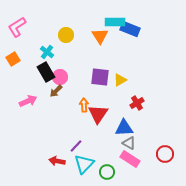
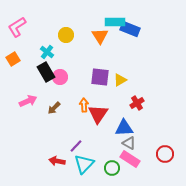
brown arrow: moved 2 px left, 17 px down
green circle: moved 5 px right, 4 px up
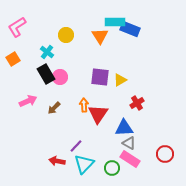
black rectangle: moved 2 px down
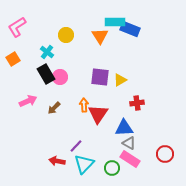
red cross: rotated 24 degrees clockwise
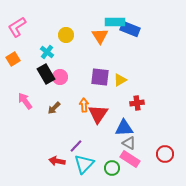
pink arrow: moved 3 px left; rotated 102 degrees counterclockwise
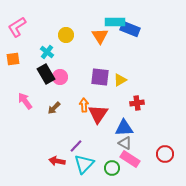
orange square: rotated 24 degrees clockwise
gray triangle: moved 4 px left
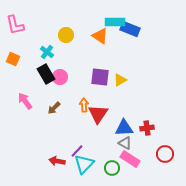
pink L-shape: moved 2 px left, 2 px up; rotated 70 degrees counterclockwise
orange triangle: rotated 24 degrees counterclockwise
orange square: rotated 32 degrees clockwise
red cross: moved 10 px right, 25 px down
purple line: moved 1 px right, 5 px down
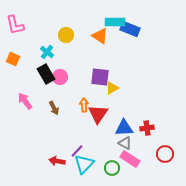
yellow triangle: moved 8 px left, 8 px down
brown arrow: rotated 72 degrees counterclockwise
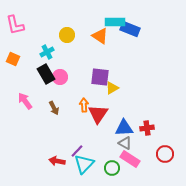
yellow circle: moved 1 px right
cyan cross: rotated 24 degrees clockwise
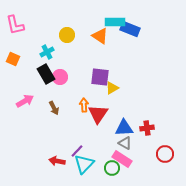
pink arrow: rotated 96 degrees clockwise
pink rectangle: moved 8 px left
